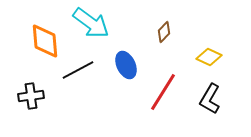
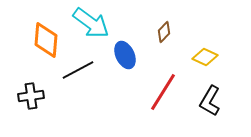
orange diamond: moved 1 px right, 1 px up; rotated 9 degrees clockwise
yellow diamond: moved 4 px left
blue ellipse: moved 1 px left, 10 px up
black L-shape: moved 2 px down
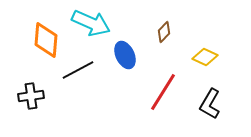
cyan arrow: rotated 12 degrees counterclockwise
black L-shape: moved 3 px down
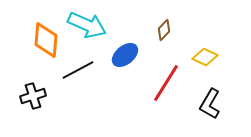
cyan arrow: moved 4 px left, 2 px down
brown diamond: moved 2 px up
blue ellipse: rotated 76 degrees clockwise
red line: moved 3 px right, 9 px up
black cross: moved 2 px right; rotated 10 degrees counterclockwise
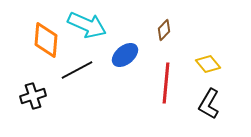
yellow diamond: moved 3 px right, 7 px down; rotated 25 degrees clockwise
black line: moved 1 px left
red line: rotated 27 degrees counterclockwise
black L-shape: moved 1 px left
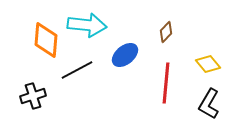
cyan arrow: rotated 18 degrees counterclockwise
brown diamond: moved 2 px right, 2 px down
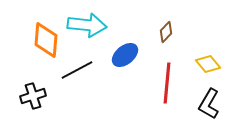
red line: moved 1 px right
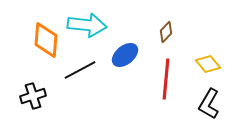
black line: moved 3 px right
red line: moved 1 px left, 4 px up
